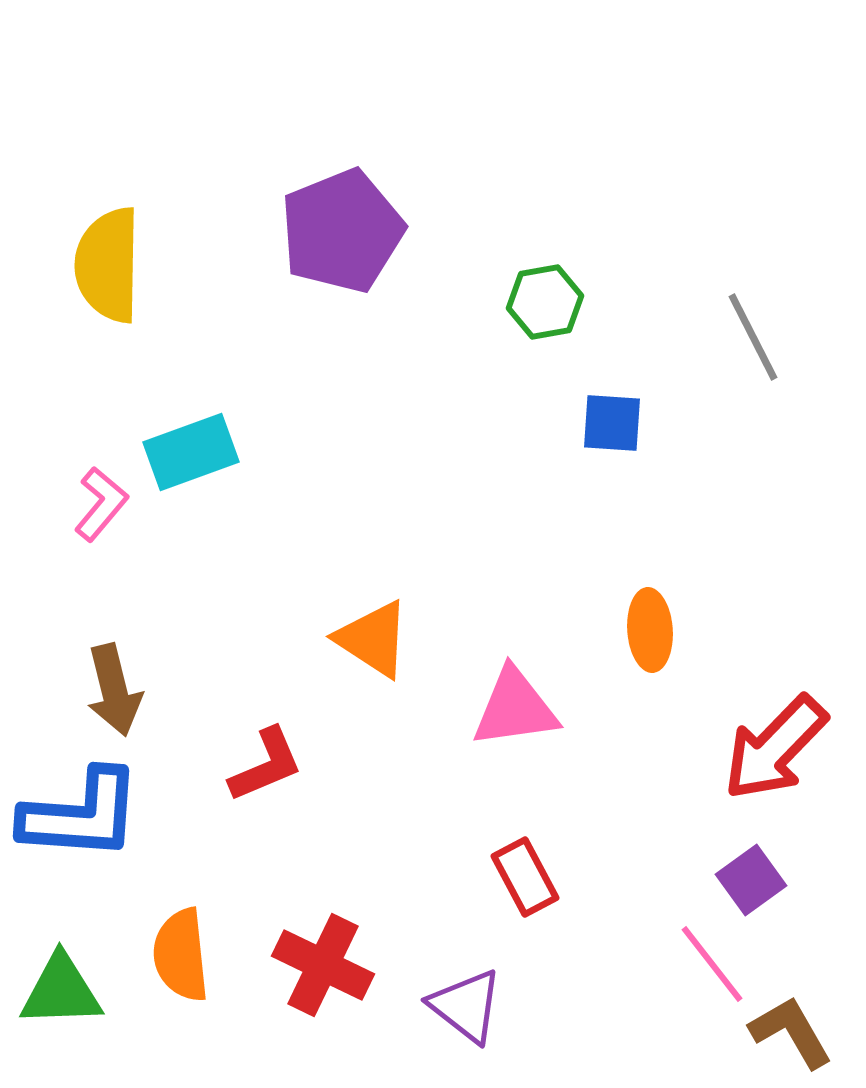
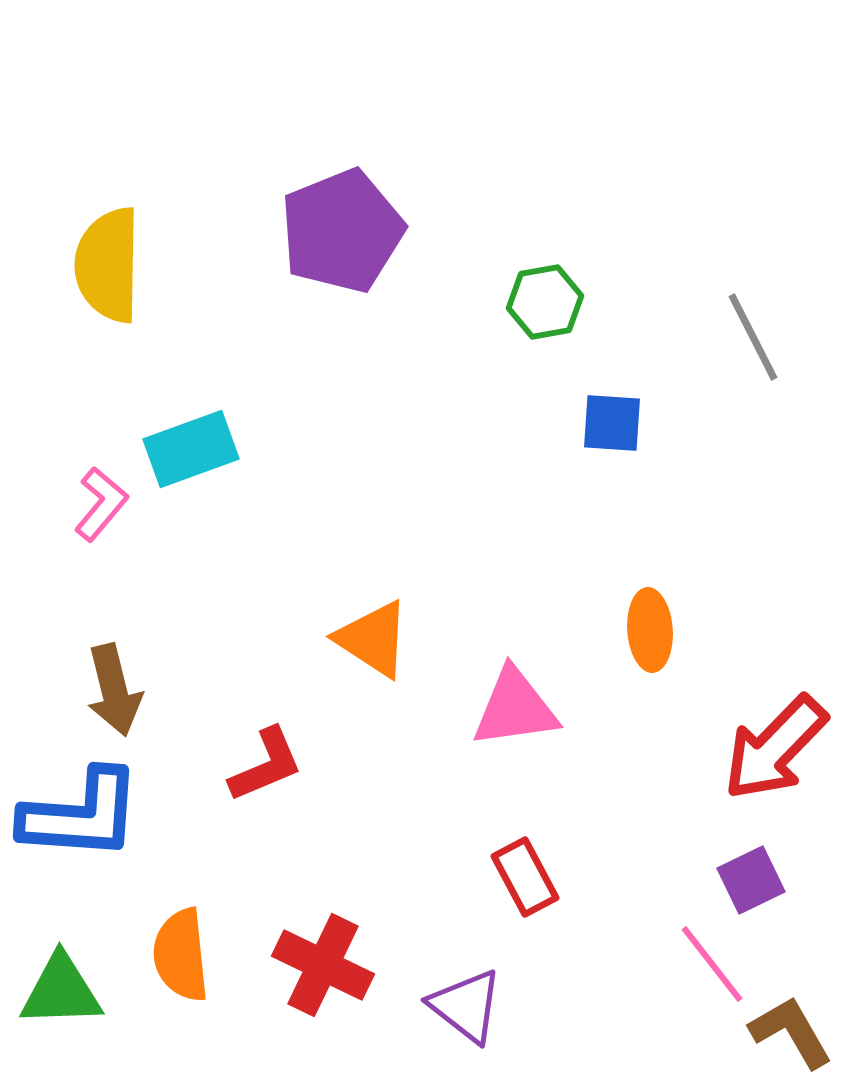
cyan rectangle: moved 3 px up
purple square: rotated 10 degrees clockwise
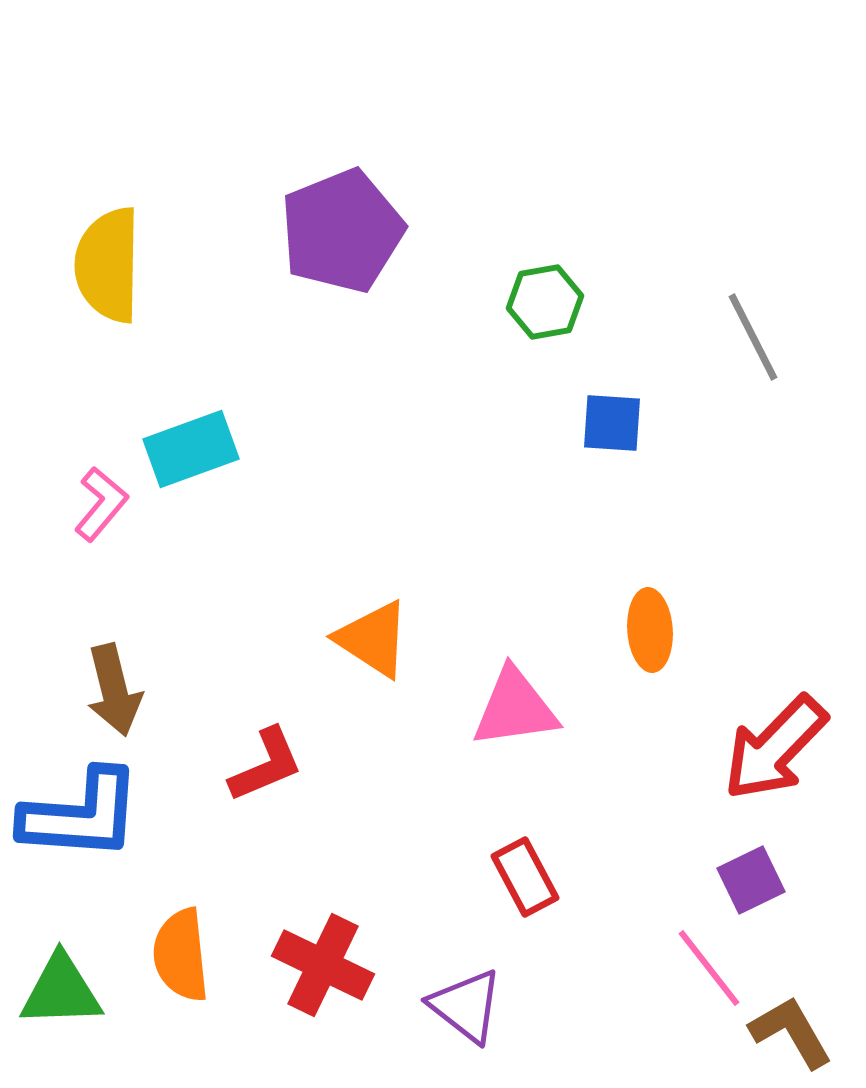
pink line: moved 3 px left, 4 px down
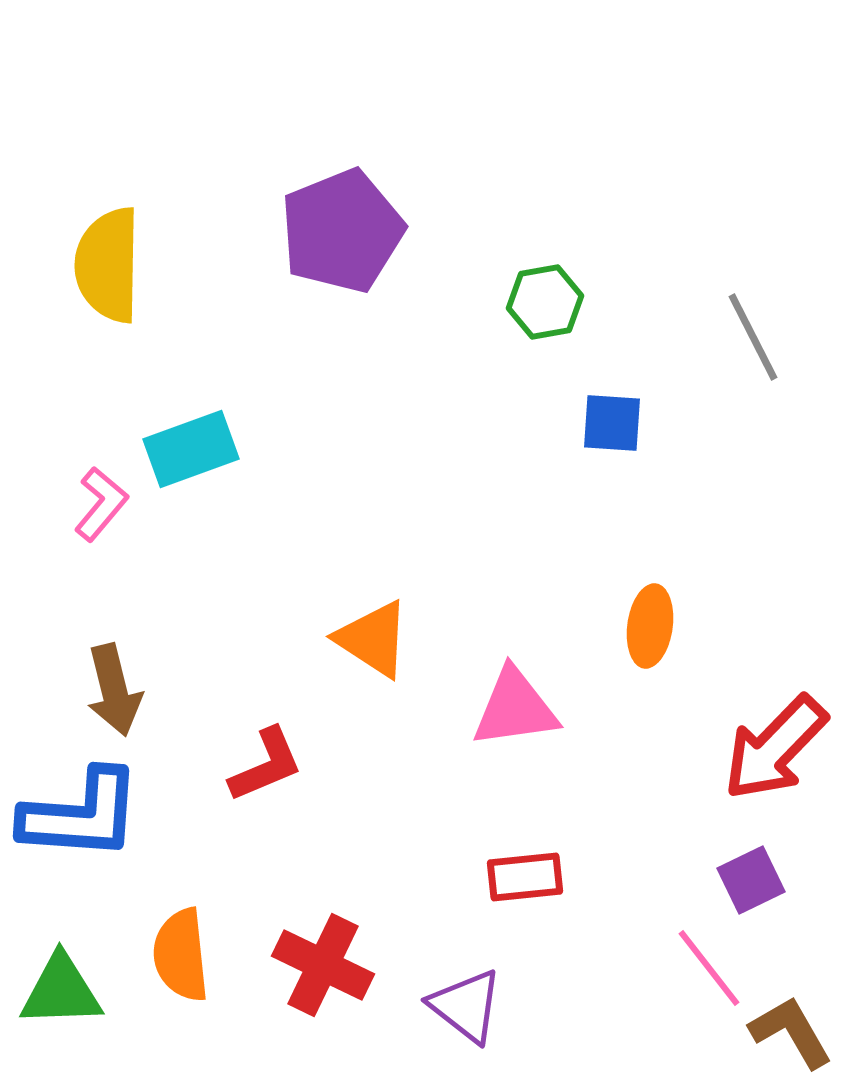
orange ellipse: moved 4 px up; rotated 12 degrees clockwise
red rectangle: rotated 68 degrees counterclockwise
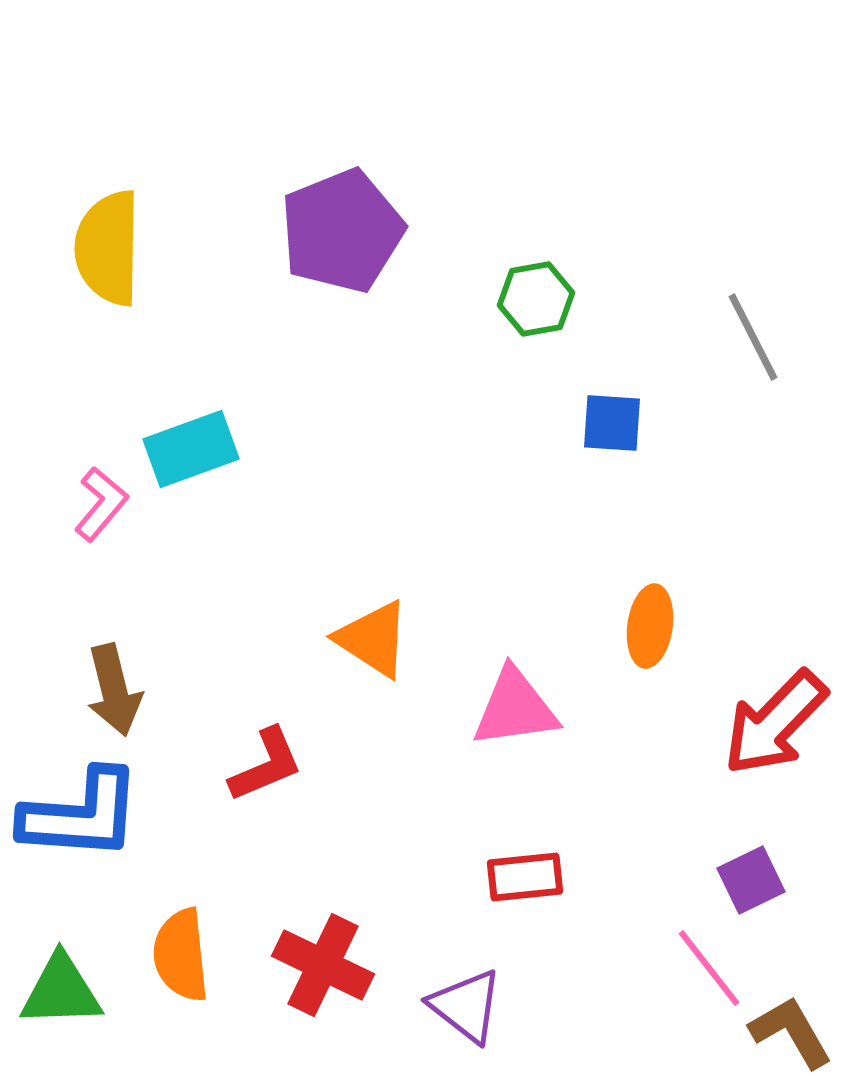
yellow semicircle: moved 17 px up
green hexagon: moved 9 px left, 3 px up
red arrow: moved 25 px up
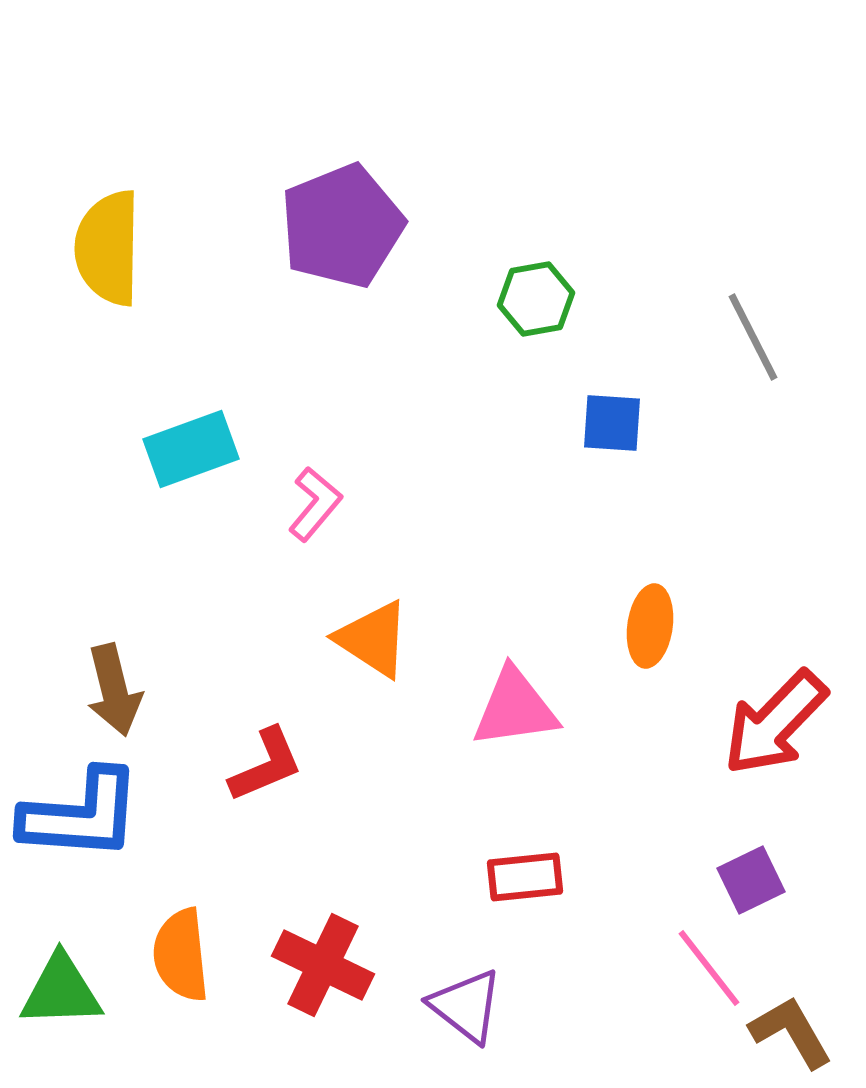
purple pentagon: moved 5 px up
pink L-shape: moved 214 px right
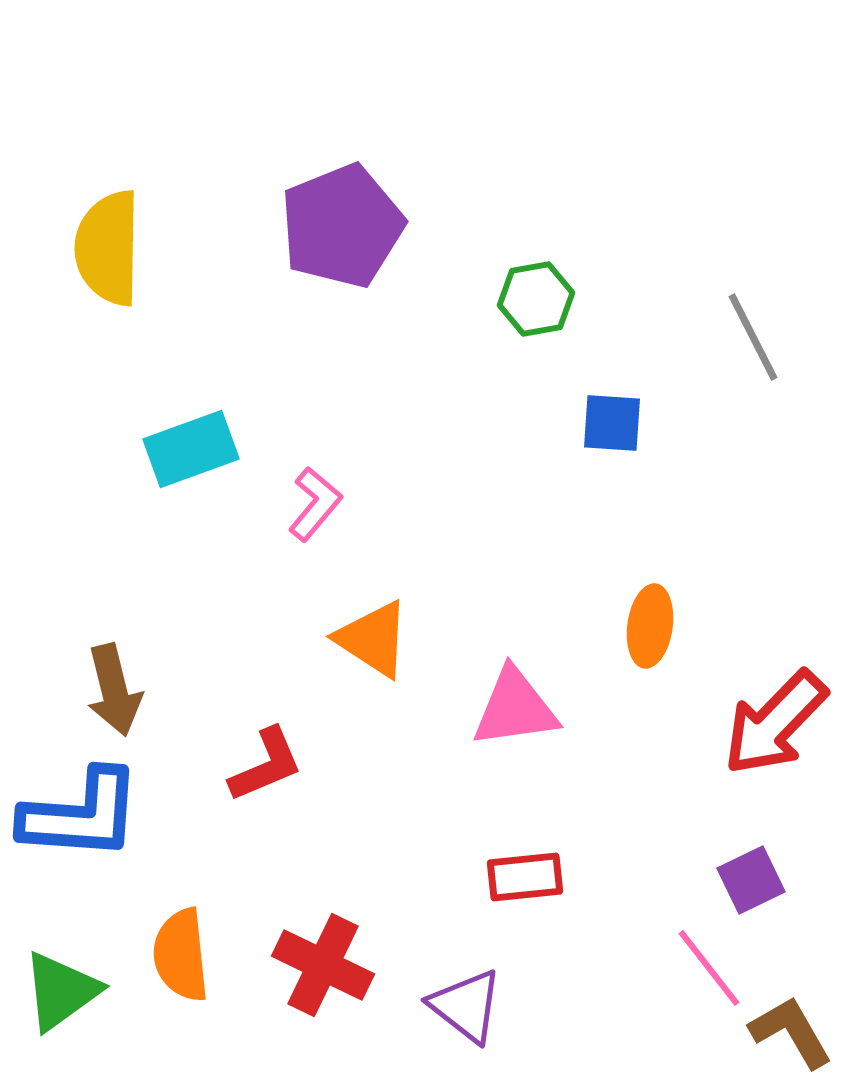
green triangle: rotated 34 degrees counterclockwise
